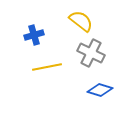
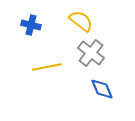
blue cross: moved 3 px left, 10 px up; rotated 30 degrees clockwise
gray cross: rotated 12 degrees clockwise
blue diamond: moved 2 px right, 1 px up; rotated 50 degrees clockwise
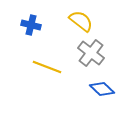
yellow line: rotated 32 degrees clockwise
blue diamond: rotated 25 degrees counterclockwise
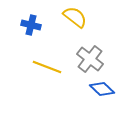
yellow semicircle: moved 6 px left, 4 px up
gray cross: moved 1 px left, 6 px down
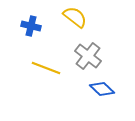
blue cross: moved 1 px down
gray cross: moved 2 px left, 3 px up
yellow line: moved 1 px left, 1 px down
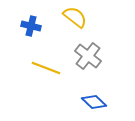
blue diamond: moved 8 px left, 13 px down
